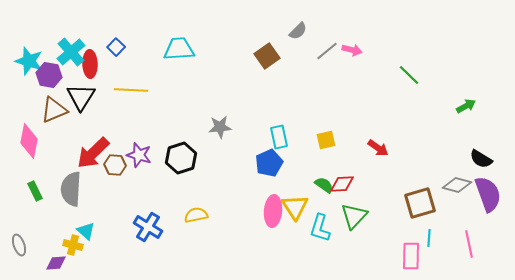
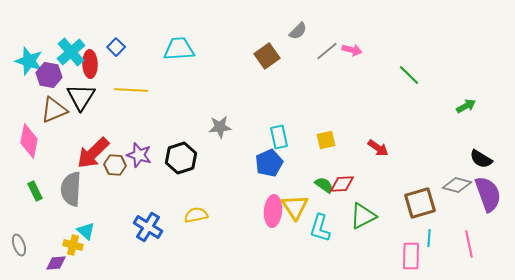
green triangle at (354, 216): moved 9 px right; rotated 20 degrees clockwise
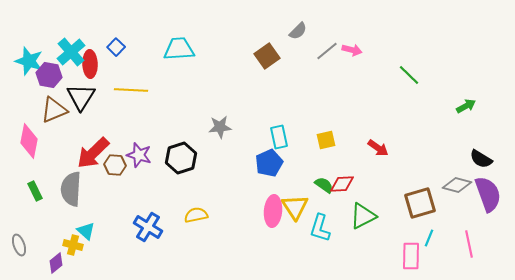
cyan line at (429, 238): rotated 18 degrees clockwise
purple diamond at (56, 263): rotated 35 degrees counterclockwise
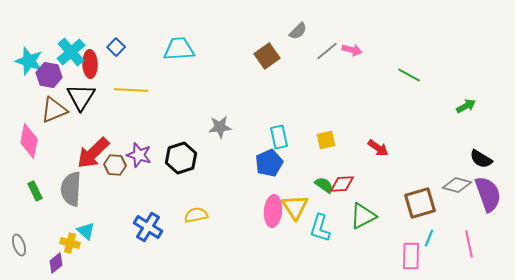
green line at (409, 75): rotated 15 degrees counterclockwise
yellow cross at (73, 245): moved 3 px left, 2 px up
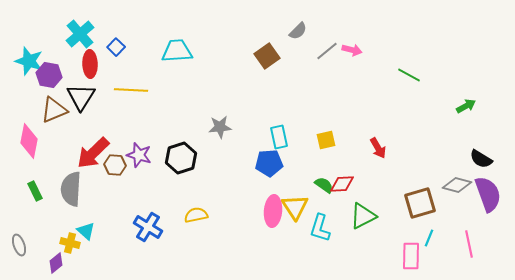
cyan trapezoid at (179, 49): moved 2 px left, 2 px down
cyan cross at (71, 52): moved 9 px right, 18 px up
red arrow at (378, 148): rotated 25 degrees clockwise
blue pentagon at (269, 163): rotated 20 degrees clockwise
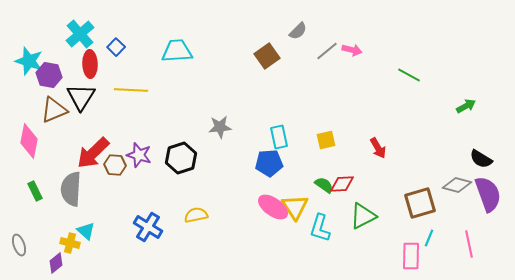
pink ellipse at (273, 211): moved 4 px up; rotated 60 degrees counterclockwise
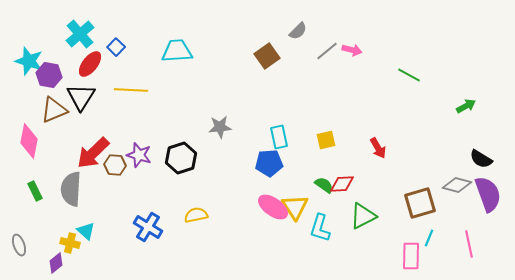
red ellipse at (90, 64): rotated 40 degrees clockwise
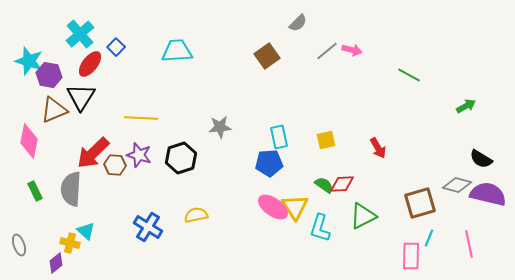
gray semicircle at (298, 31): moved 8 px up
yellow line at (131, 90): moved 10 px right, 28 px down
purple semicircle at (488, 194): rotated 57 degrees counterclockwise
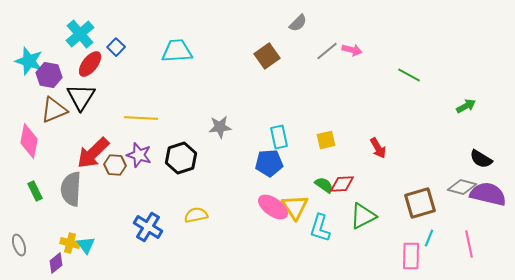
gray diamond at (457, 185): moved 5 px right, 2 px down
cyan triangle at (86, 231): moved 14 px down; rotated 12 degrees clockwise
